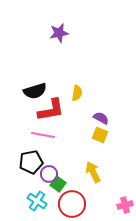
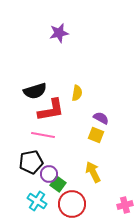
yellow square: moved 4 px left
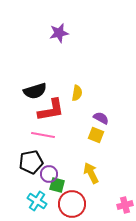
yellow arrow: moved 2 px left, 1 px down
green square: moved 1 px left, 1 px down; rotated 21 degrees counterclockwise
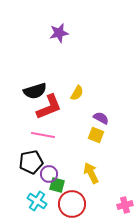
yellow semicircle: rotated 21 degrees clockwise
red L-shape: moved 2 px left, 3 px up; rotated 12 degrees counterclockwise
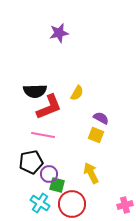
black semicircle: rotated 15 degrees clockwise
cyan cross: moved 3 px right, 2 px down
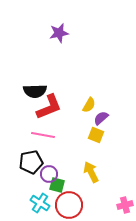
yellow semicircle: moved 12 px right, 12 px down
purple semicircle: rotated 70 degrees counterclockwise
yellow arrow: moved 1 px up
red circle: moved 3 px left, 1 px down
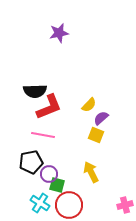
yellow semicircle: rotated 14 degrees clockwise
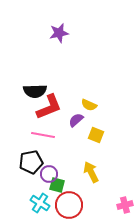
yellow semicircle: rotated 70 degrees clockwise
purple semicircle: moved 25 px left, 2 px down
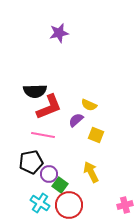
green square: moved 3 px right; rotated 21 degrees clockwise
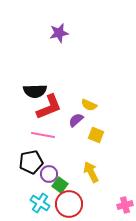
red circle: moved 1 px up
